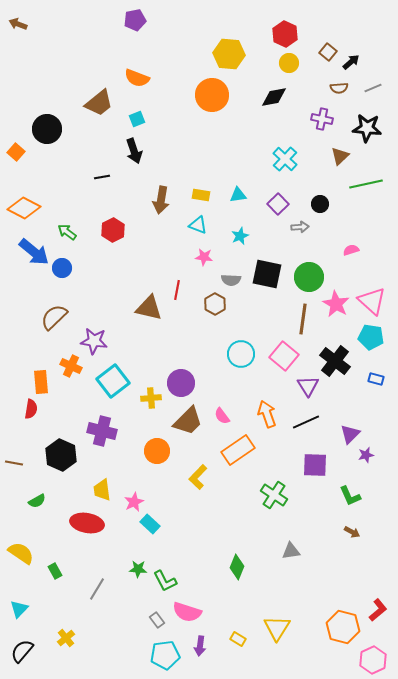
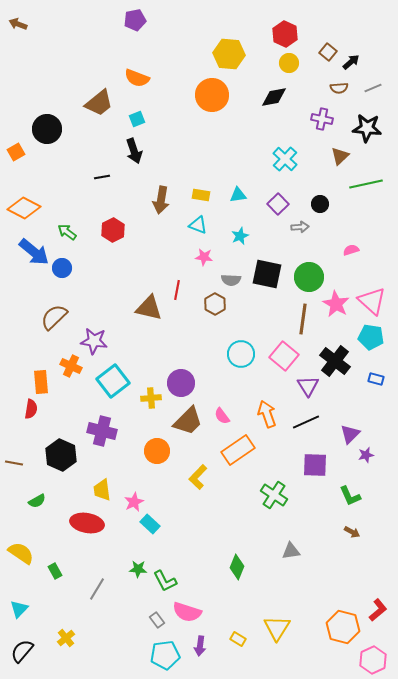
orange square at (16, 152): rotated 18 degrees clockwise
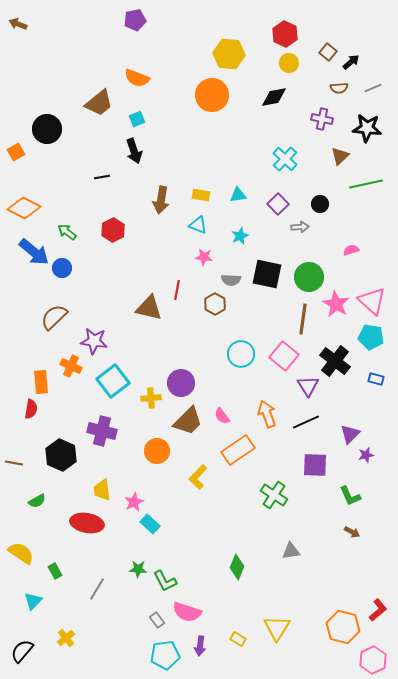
cyan triangle at (19, 609): moved 14 px right, 8 px up
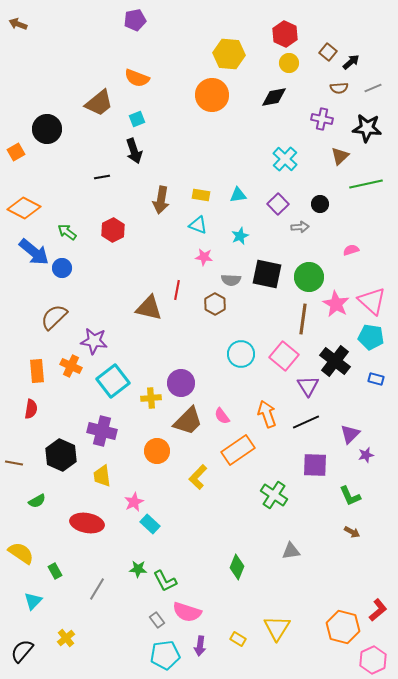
orange rectangle at (41, 382): moved 4 px left, 11 px up
yellow trapezoid at (102, 490): moved 14 px up
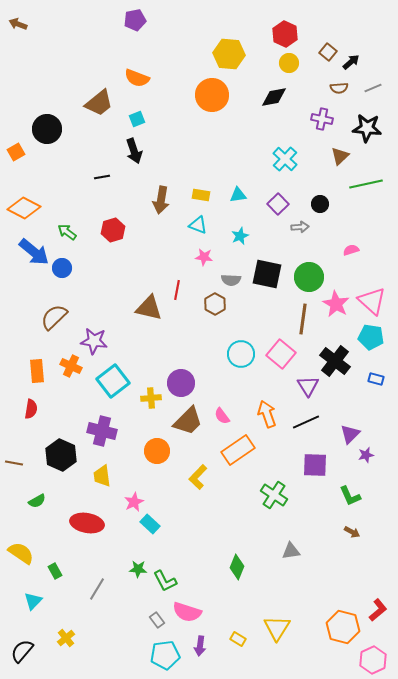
red hexagon at (113, 230): rotated 10 degrees clockwise
pink square at (284, 356): moved 3 px left, 2 px up
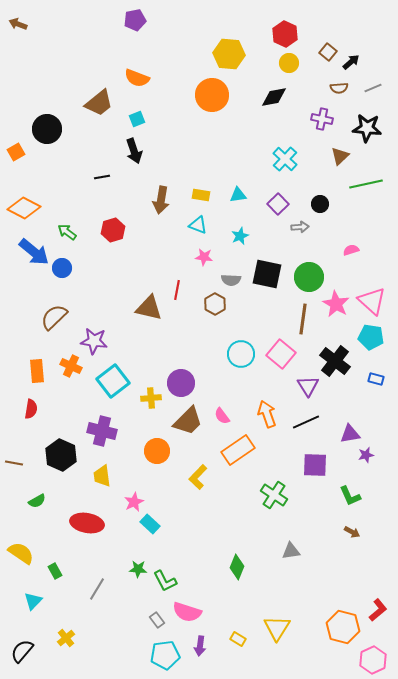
purple triangle at (350, 434): rotated 35 degrees clockwise
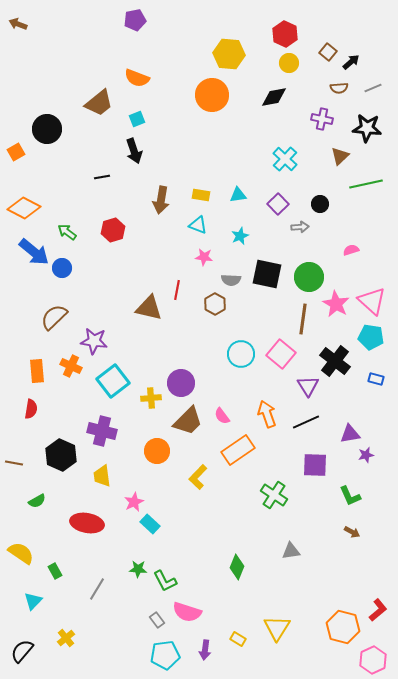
purple arrow at (200, 646): moved 5 px right, 4 px down
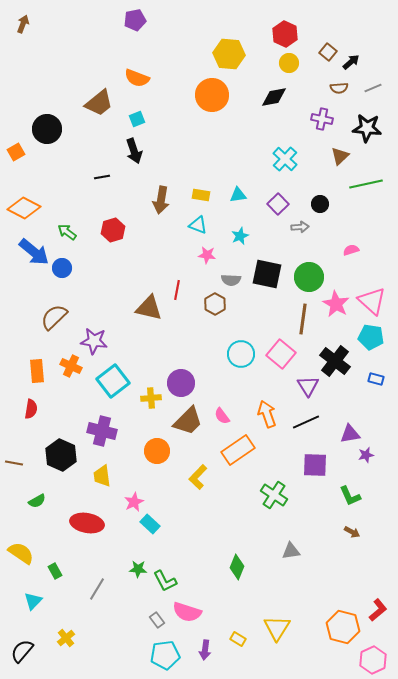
brown arrow at (18, 24): moved 5 px right; rotated 90 degrees clockwise
pink star at (204, 257): moved 3 px right, 2 px up
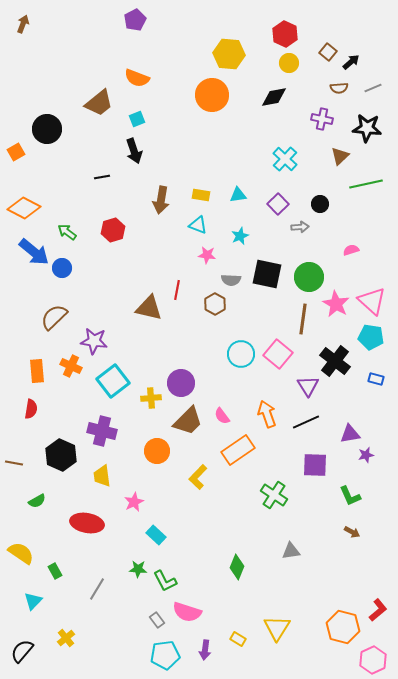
purple pentagon at (135, 20): rotated 15 degrees counterclockwise
pink square at (281, 354): moved 3 px left
cyan rectangle at (150, 524): moved 6 px right, 11 px down
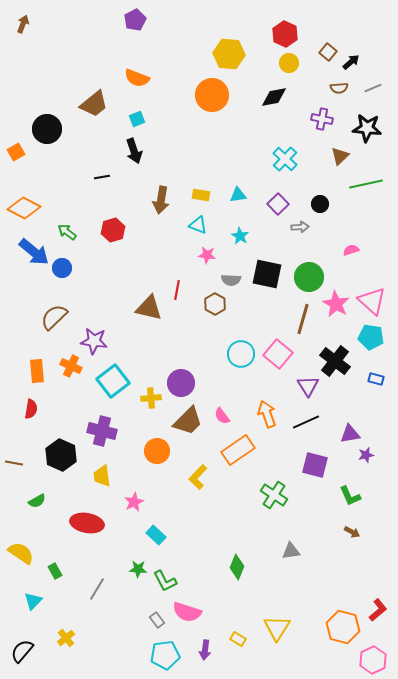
brown trapezoid at (99, 103): moved 5 px left, 1 px down
cyan star at (240, 236): rotated 18 degrees counterclockwise
brown line at (303, 319): rotated 8 degrees clockwise
purple square at (315, 465): rotated 12 degrees clockwise
